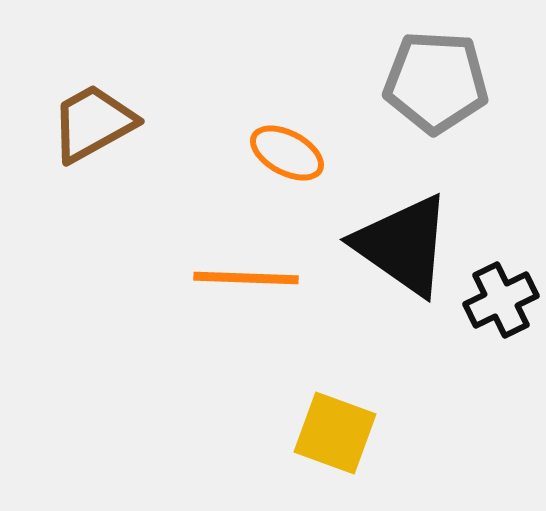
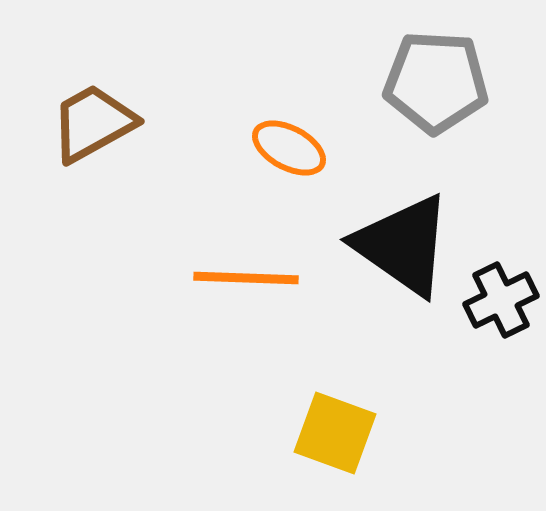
orange ellipse: moved 2 px right, 5 px up
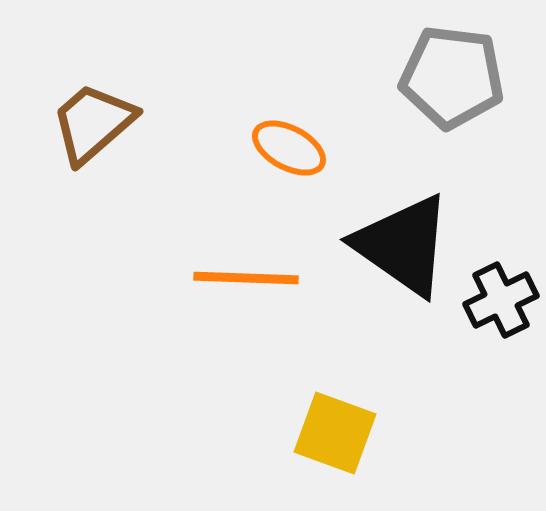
gray pentagon: moved 16 px right, 5 px up; rotated 4 degrees clockwise
brown trapezoid: rotated 12 degrees counterclockwise
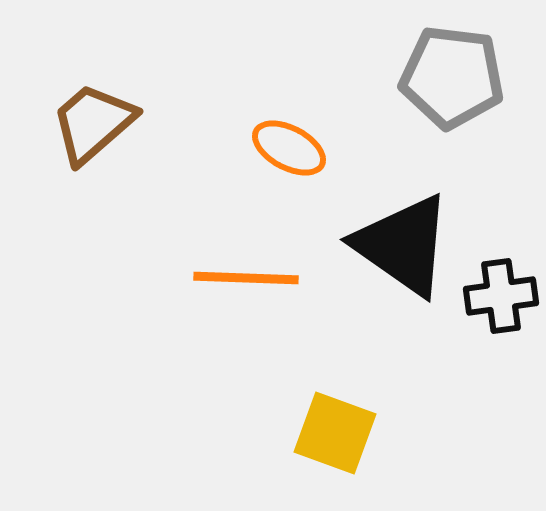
black cross: moved 4 px up; rotated 18 degrees clockwise
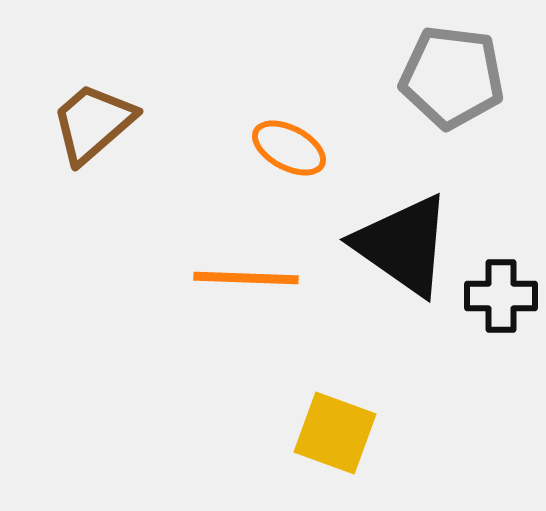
black cross: rotated 8 degrees clockwise
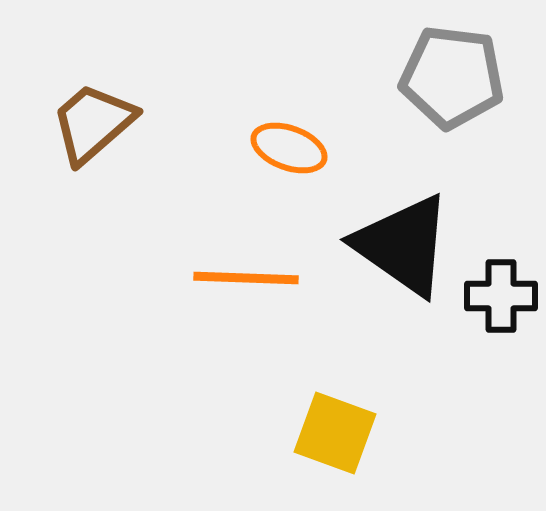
orange ellipse: rotated 8 degrees counterclockwise
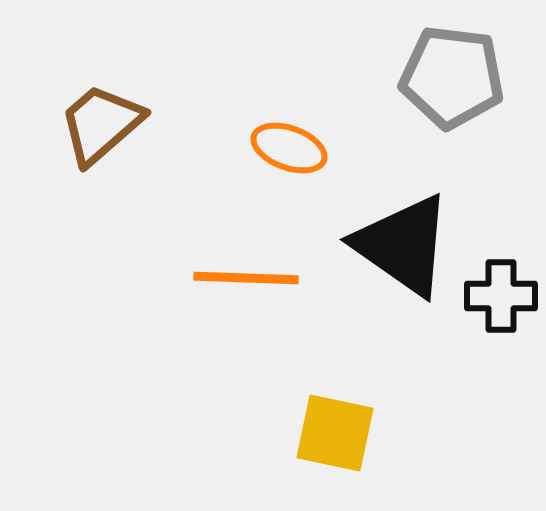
brown trapezoid: moved 8 px right, 1 px down
yellow square: rotated 8 degrees counterclockwise
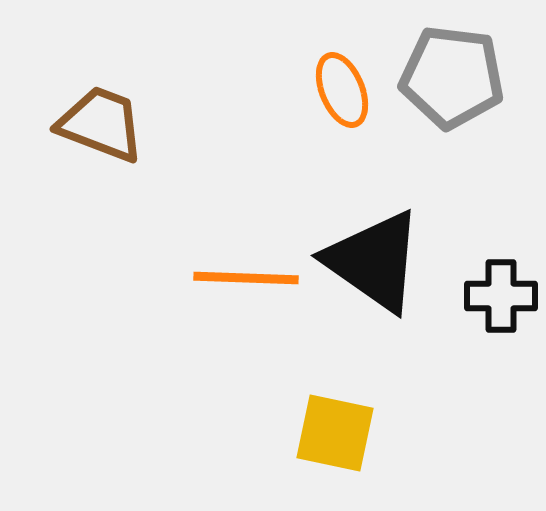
brown trapezoid: rotated 62 degrees clockwise
orange ellipse: moved 53 px right, 58 px up; rotated 48 degrees clockwise
black triangle: moved 29 px left, 16 px down
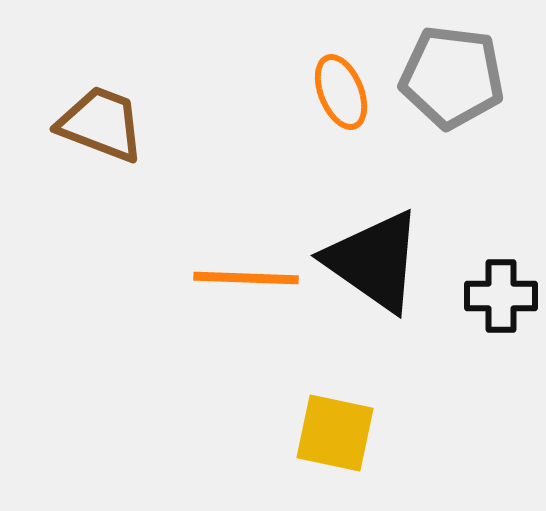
orange ellipse: moved 1 px left, 2 px down
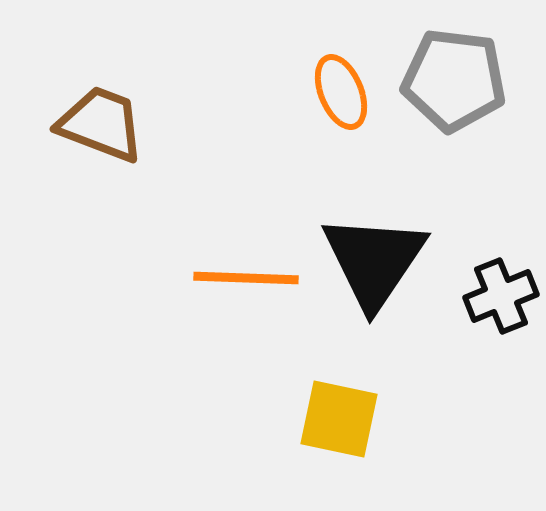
gray pentagon: moved 2 px right, 3 px down
black triangle: rotated 29 degrees clockwise
black cross: rotated 22 degrees counterclockwise
yellow square: moved 4 px right, 14 px up
